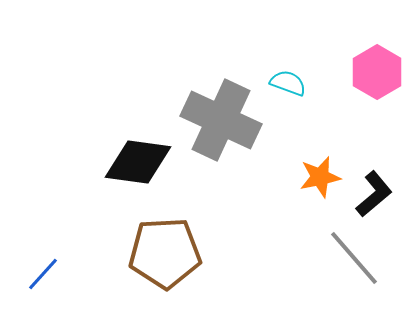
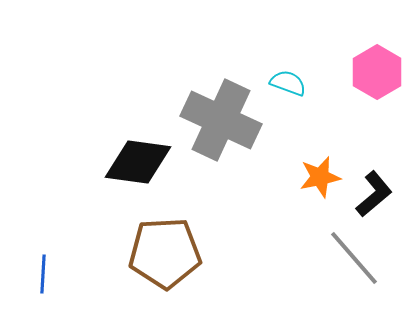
blue line: rotated 39 degrees counterclockwise
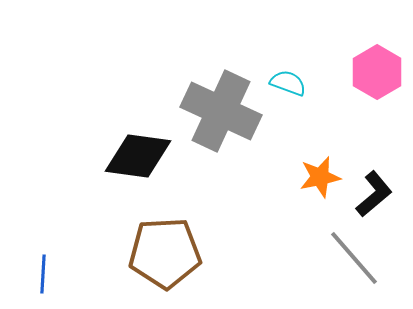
gray cross: moved 9 px up
black diamond: moved 6 px up
